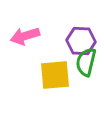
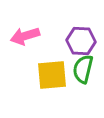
green semicircle: moved 3 px left, 7 px down
yellow square: moved 3 px left
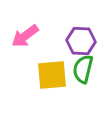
pink arrow: rotated 20 degrees counterclockwise
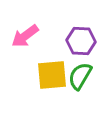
green semicircle: moved 3 px left, 7 px down; rotated 16 degrees clockwise
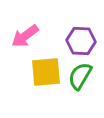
yellow square: moved 6 px left, 3 px up
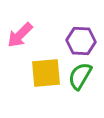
pink arrow: moved 5 px left, 1 px up; rotated 8 degrees counterclockwise
yellow square: moved 1 px down
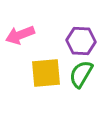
pink arrow: rotated 24 degrees clockwise
green semicircle: moved 1 px right, 2 px up
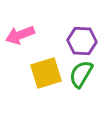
purple hexagon: moved 1 px right
yellow square: rotated 12 degrees counterclockwise
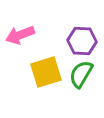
yellow square: moved 1 px up
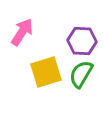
pink arrow: moved 2 px right, 3 px up; rotated 144 degrees clockwise
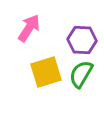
pink arrow: moved 7 px right, 4 px up
purple hexagon: moved 1 px up
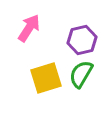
purple hexagon: rotated 16 degrees counterclockwise
yellow square: moved 6 px down
